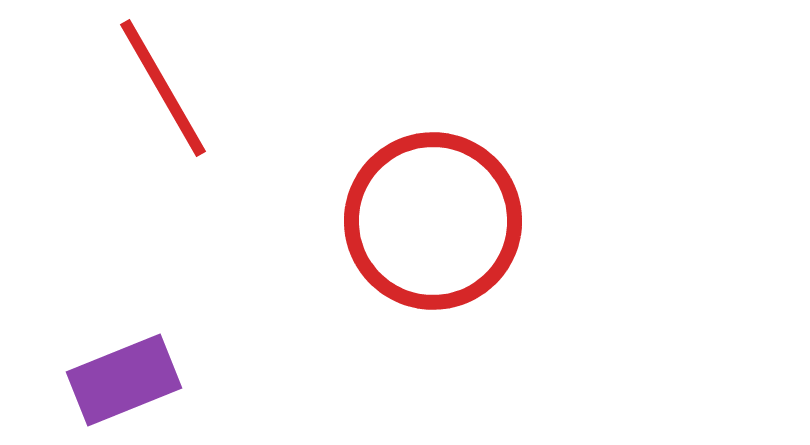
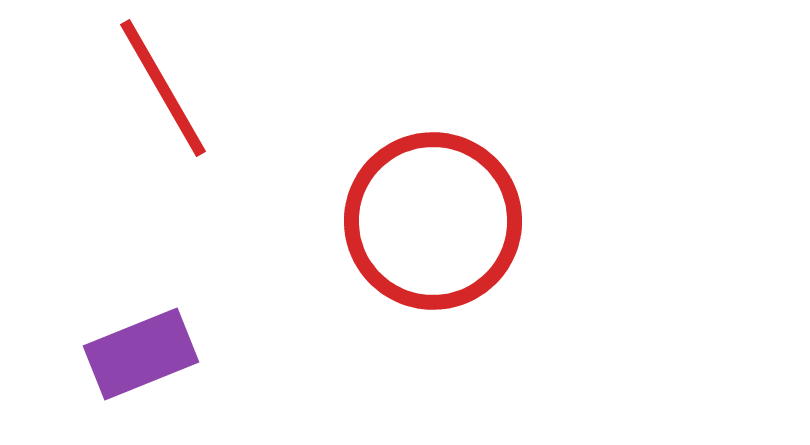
purple rectangle: moved 17 px right, 26 px up
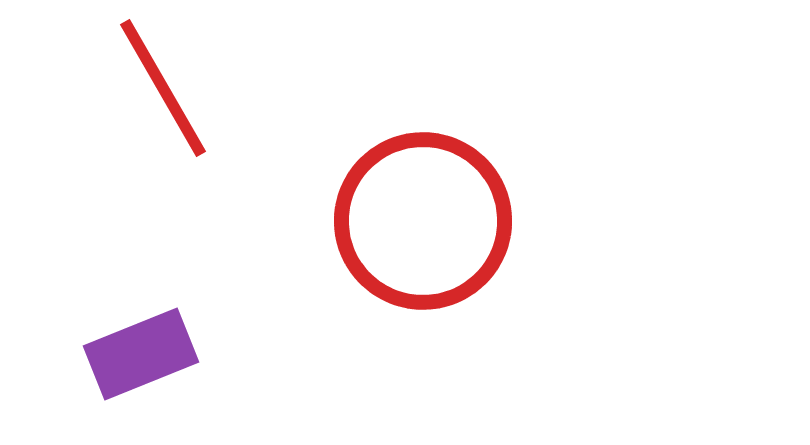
red circle: moved 10 px left
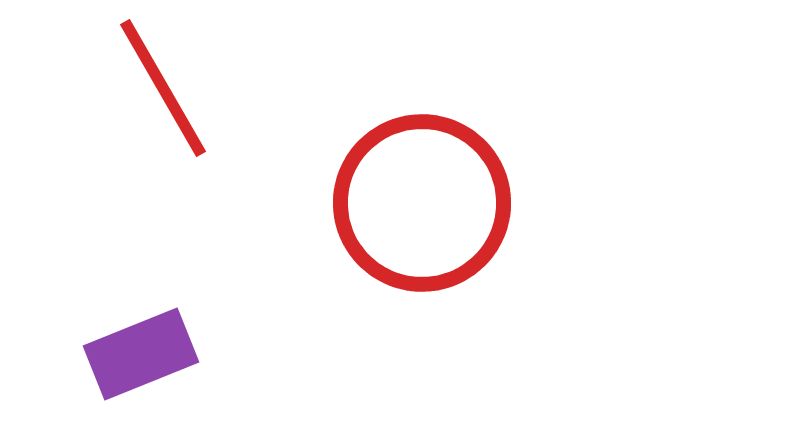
red circle: moved 1 px left, 18 px up
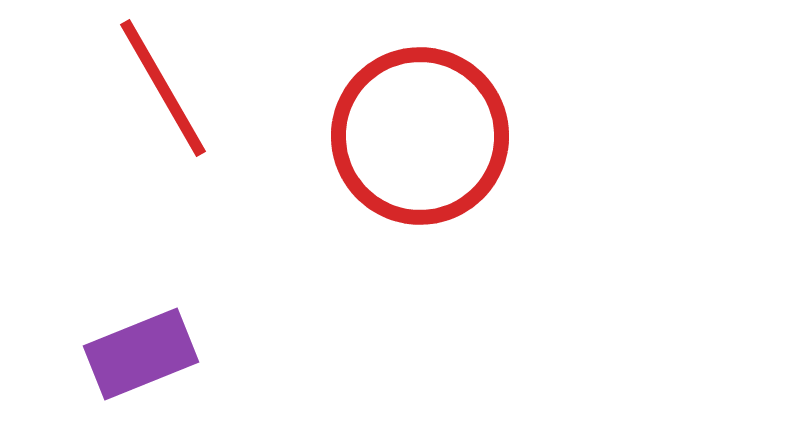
red circle: moved 2 px left, 67 px up
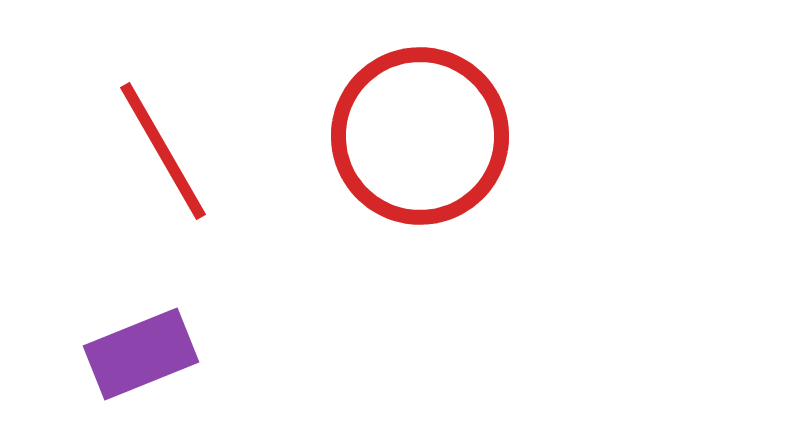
red line: moved 63 px down
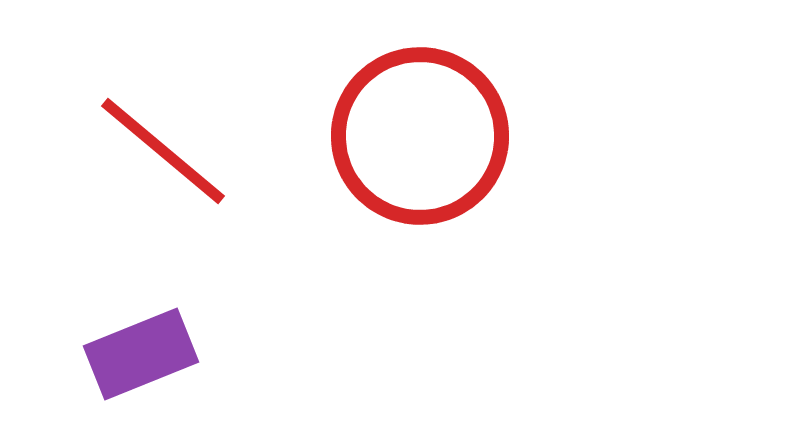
red line: rotated 20 degrees counterclockwise
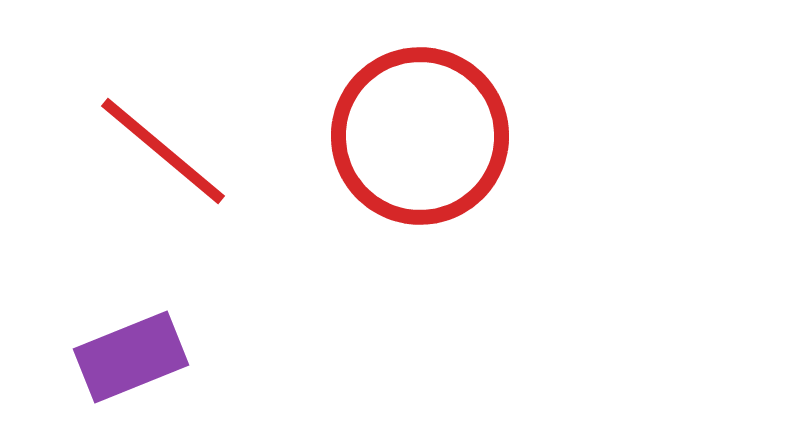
purple rectangle: moved 10 px left, 3 px down
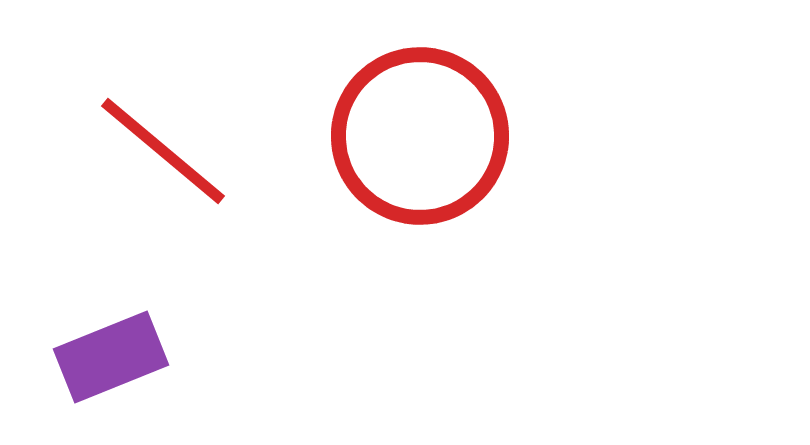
purple rectangle: moved 20 px left
